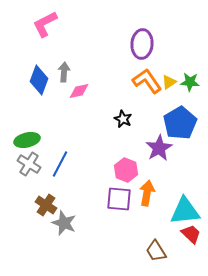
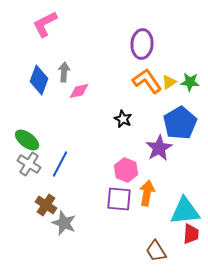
green ellipse: rotated 50 degrees clockwise
red trapezoid: rotated 50 degrees clockwise
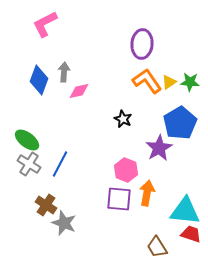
cyan triangle: rotated 12 degrees clockwise
red trapezoid: rotated 75 degrees counterclockwise
brown trapezoid: moved 1 px right, 4 px up
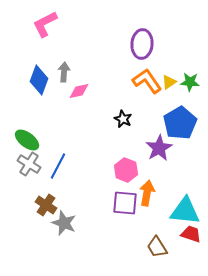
blue line: moved 2 px left, 2 px down
purple square: moved 6 px right, 4 px down
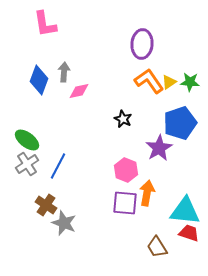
pink L-shape: rotated 72 degrees counterclockwise
orange L-shape: moved 2 px right
blue pentagon: rotated 12 degrees clockwise
gray cross: moved 2 px left; rotated 25 degrees clockwise
red trapezoid: moved 2 px left, 1 px up
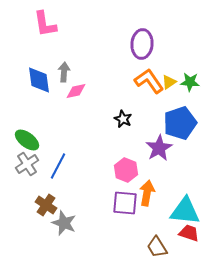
blue diamond: rotated 28 degrees counterclockwise
pink diamond: moved 3 px left
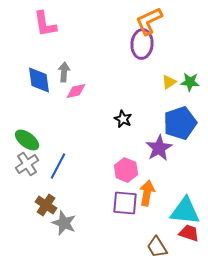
orange L-shape: moved 60 px up; rotated 80 degrees counterclockwise
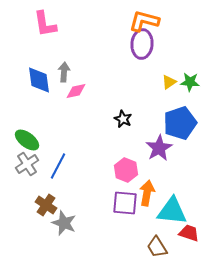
orange L-shape: moved 5 px left; rotated 40 degrees clockwise
cyan triangle: moved 13 px left
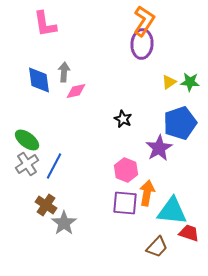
orange L-shape: rotated 108 degrees clockwise
blue line: moved 4 px left
gray star: rotated 15 degrees clockwise
brown trapezoid: rotated 105 degrees counterclockwise
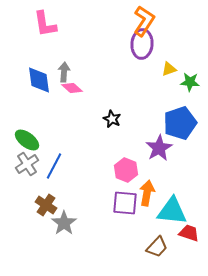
yellow triangle: moved 13 px up; rotated 14 degrees clockwise
pink diamond: moved 4 px left, 3 px up; rotated 55 degrees clockwise
black star: moved 11 px left
